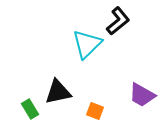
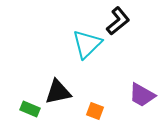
green rectangle: rotated 36 degrees counterclockwise
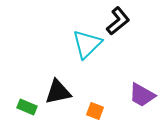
green rectangle: moved 3 px left, 2 px up
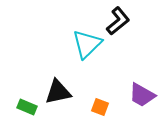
orange square: moved 5 px right, 4 px up
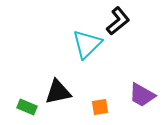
orange square: rotated 30 degrees counterclockwise
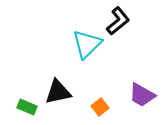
orange square: rotated 30 degrees counterclockwise
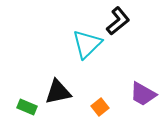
purple trapezoid: moved 1 px right, 1 px up
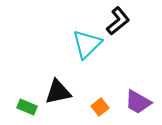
purple trapezoid: moved 5 px left, 8 px down
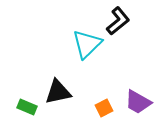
orange square: moved 4 px right, 1 px down; rotated 12 degrees clockwise
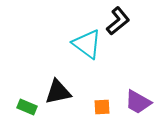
cyan triangle: rotated 40 degrees counterclockwise
orange square: moved 2 px left, 1 px up; rotated 24 degrees clockwise
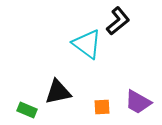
green rectangle: moved 3 px down
